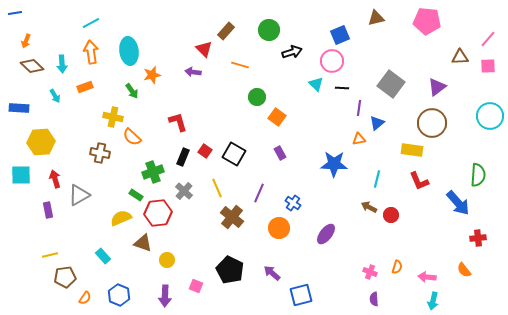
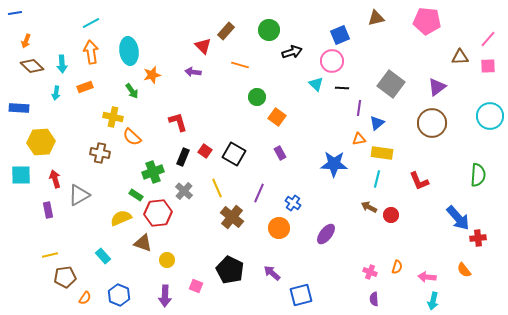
red triangle at (204, 49): moved 1 px left, 3 px up
cyan arrow at (55, 96): moved 1 px right, 3 px up; rotated 40 degrees clockwise
yellow rectangle at (412, 150): moved 30 px left, 3 px down
blue arrow at (458, 203): moved 15 px down
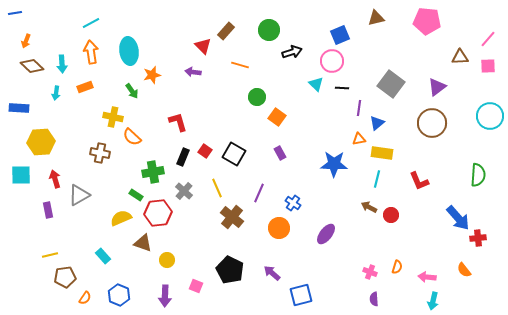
green cross at (153, 172): rotated 10 degrees clockwise
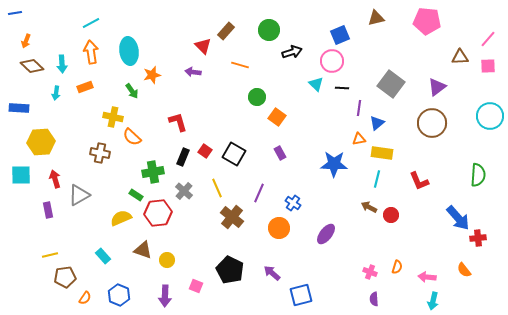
brown triangle at (143, 243): moved 7 px down
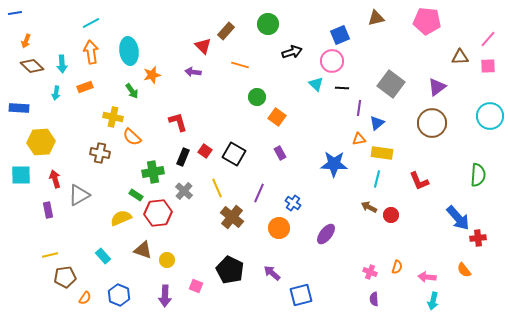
green circle at (269, 30): moved 1 px left, 6 px up
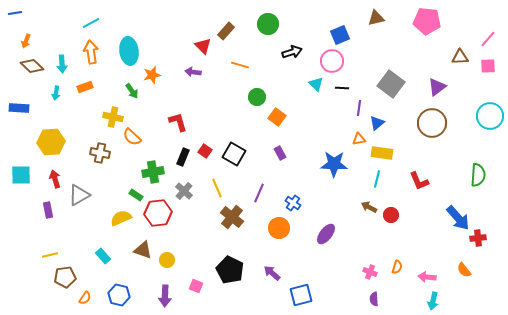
yellow hexagon at (41, 142): moved 10 px right
blue hexagon at (119, 295): rotated 10 degrees counterclockwise
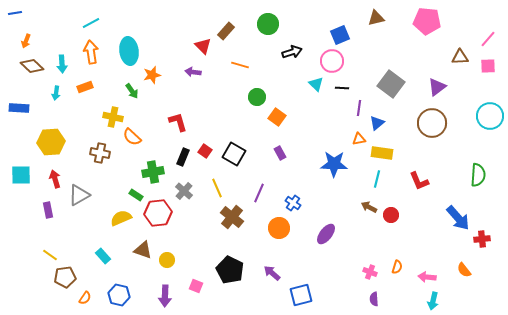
red cross at (478, 238): moved 4 px right, 1 px down
yellow line at (50, 255): rotated 49 degrees clockwise
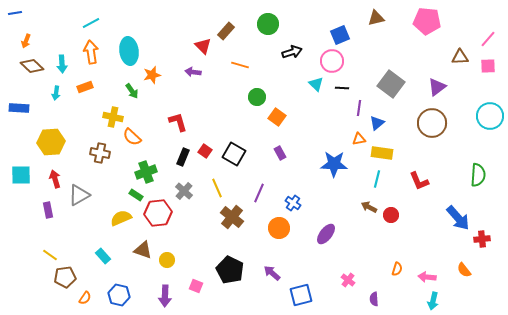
green cross at (153, 172): moved 7 px left; rotated 10 degrees counterclockwise
orange semicircle at (397, 267): moved 2 px down
pink cross at (370, 272): moved 22 px left, 8 px down; rotated 16 degrees clockwise
